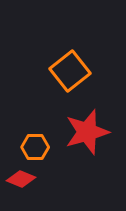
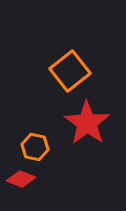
red star: moved 9 px up; rotated 21 degrees counterclockwise
orange hexagon: rotated 12 degrees clockwise
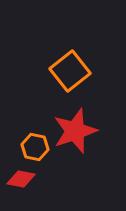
red star: moved 12 px left, 8 px down; rotated 18 degrees clockwise
red diamond: rotated 12 degrees counterclockwise
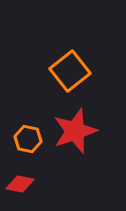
orange hexagon: moved 7 px left, 8 px up
red diamond: moved 1 px left, 5 px down
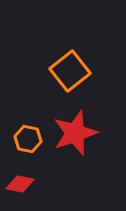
red star: moved 2 px down
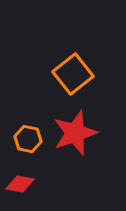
orange square: moved 3 px right, 3 px down
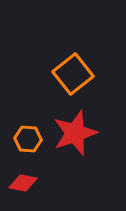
orange hexagon: rotated 8 degrees counterclockwise
red diamond: moved 3 px right, 1 px up
